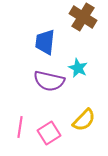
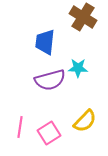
cyan star: rotated 24 degrees counterclockwise
purple semicircle: moved 1 px right, 1 px up; rotated 28 degrees counterclockwise
yellow semicircle: moved 1 px right, 1 px down
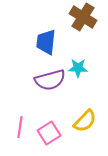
blue trapezoid: moved 1 px right
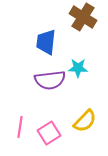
purple semicircle: rotated 8 degrees clockwise
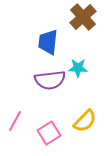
brown cross: rotated 16 degrees clockwise
blue trapezoid: moved 2 px right
pink line: moved 5 px left, 6 px up; rotated 20 degrees clockwise
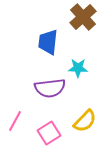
purple semicircle: moved 8 px down
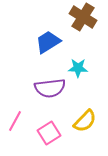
brown cross: rotated 16 degrees counterclockwise
blue trapezoid: rotated 52 degrees clockwise
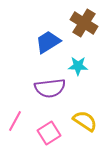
brown cross: moved 1 px right, 6 px down
cyan star: moved 2 px up
yellow semicircle: rotated 100 degrees counterclockwise
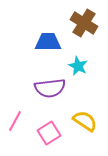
blue trapezoid: rotated 32 degrees clockwise
cyan star: rotated 24 degrees clockwise
